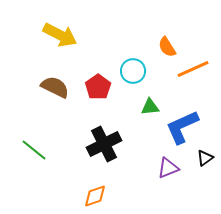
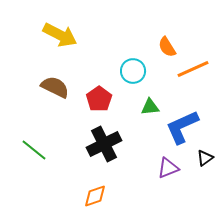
red pentagon: moved 1 px right, 12 px down
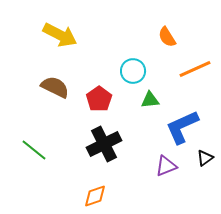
orange semicircle: moved 10 px up
orange line: moved 2 px right
green triangle: moved 7 px up
purple triangle: moved 2 px left, 2 px up
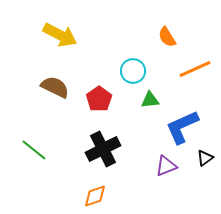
black cross: moved 1 px left, 5 px down
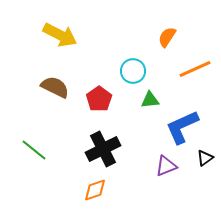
orange semicircle: rotated 65 degrees clockwise
orange diamond: moved 6 px up
